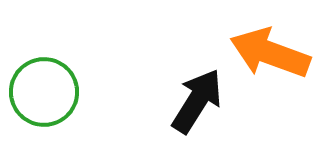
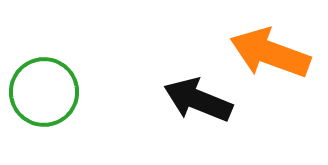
black arrow: moved 1 px right, 1 px up; rotated 100 degrees counterclockwise
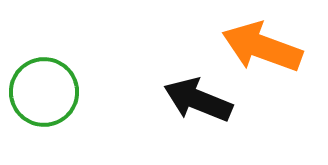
orange arrow: moved 8 px left, 6 px up
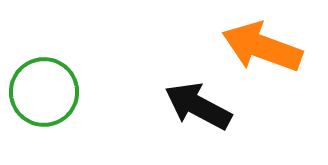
black arrow: moved 6 px down; rotated 6 degrees clockwise
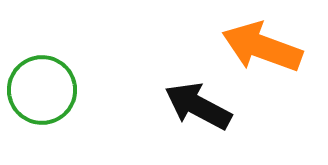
green circle: moved 2 px left, 2 px up
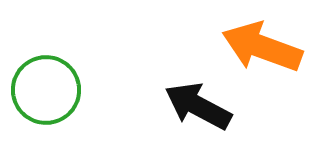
green circle: moved 4 px right
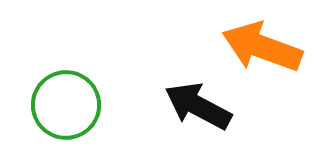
green circle: moved 20 px right, 15 px down
